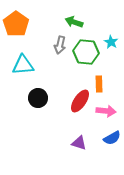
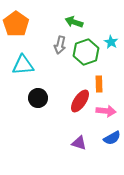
green hexagon: rotated 25 degrees counterclockwise
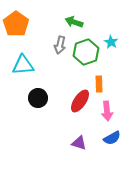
pink arrow: moved 1 px right; rotated 78 degrees clockwise
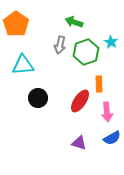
pink arrow: moved 1 px down
